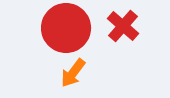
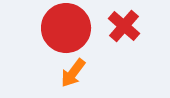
red cross: moved 1 px right
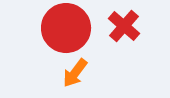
orange arrow: moved 2 px right
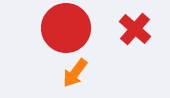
red cross: moved 11 px right, 3 px down
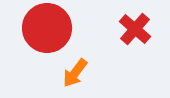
red circle: moved 19 px left
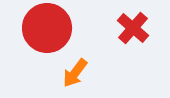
red cross: moved 2 px left, 1 px up
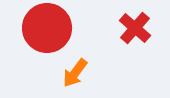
red cross: moved 2 px right
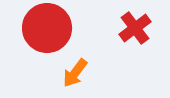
red cross: rotated 12 degrees clockwise
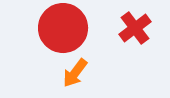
red circle: moved 16 px right
